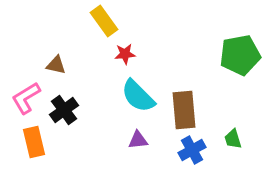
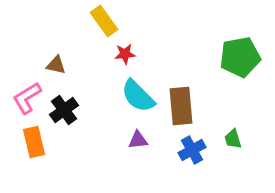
green pentagon: moved 2 px down
pink L-shape: moved 1 px right
brown rectangle: moved 3 px left, 4 px up
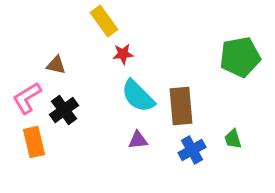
red star: moved 2 px left
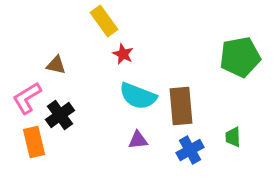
red star: rotated 30 degrees clockwise
cyan semicircle: rotated 24 degrees counterclockwise
black cross: moved 4 px left, 5 px down
green trapezoid: moved 2 px up; rotated 15 degrees clockwise
blue cross: moved 2 px left
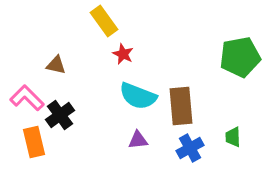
pink L-shape: rotated 76 degrees clockwise
blue cross: moved 2 px up
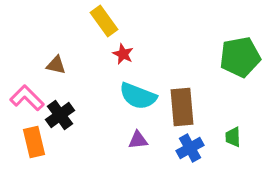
brown rectangle: moved 1 px right, 1 px down
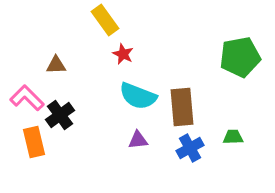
yellow rectangle: moved 1 px right, 1 px up
brown triangle: rotated 15 degrees counterclockwise
green trapezoid: rotated 90 degrees clockwise
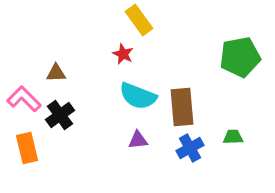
yellow rectangle: moved 34 px right
brown triangle: moved 8 px down
pink L-shape: moved 3 px left, 1 px down
orange rectangle: moved 7 px left, 6 px down
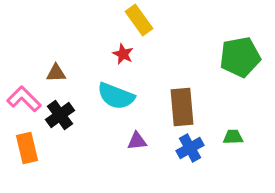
cyan semicircle: moved 22 px left
purple triangle: moved 1 px left, 1 px down
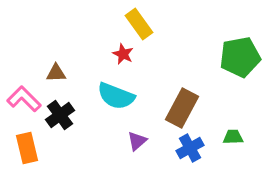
yellow rectangle: moved 4 px down
brown rectangle: moved 1 px down; rotated 33 degrees clockwise
purple triangle: rotated 35 degrees counterclockwise
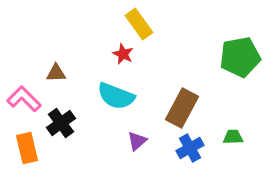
black cross: moved 1 px right, 8 px down
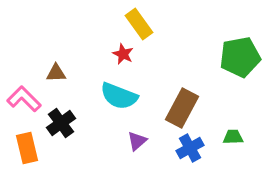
cyan semicircle: moved 3 px right
